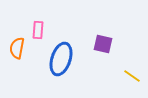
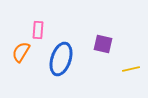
orange semicircle: moved 4 px right, 4 px down; rotated 20 degrees clockwise
yellow line: moved 1 px left, 7 px up; rotated 48 degrees counterclockwise
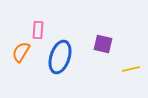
blue ellipse: moved 1 px left, 2 px up
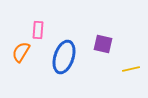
blue ellipse: moved 4 px right
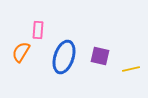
purple square: moved 3 px left, 12 px down
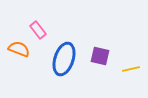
pink rectangle: rotated 42 degrees counterclockwise
orange semicircle: moved 2 px left, 3 px up; rotated 80 degrees clockwise
blue ellipse: moved 2 px down
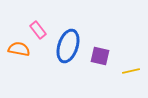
orange semicircle: rotated 10 degrees counterclockwise
blue ellipse: moved 4 px right, 13 px up
yellow line: moved 2 px down
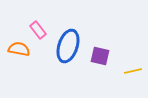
yellow line: moved 2 px right
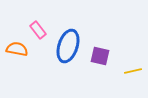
orange semicircle: moved 2 px left
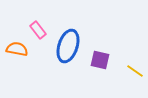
purple square: moved 4 px down
yellow line: moved 2 px right; rotated 48 degrees clockwise
